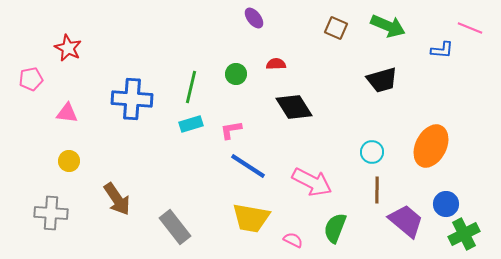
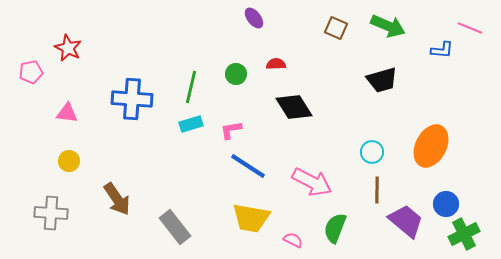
pink pentagon: moved 7 px up
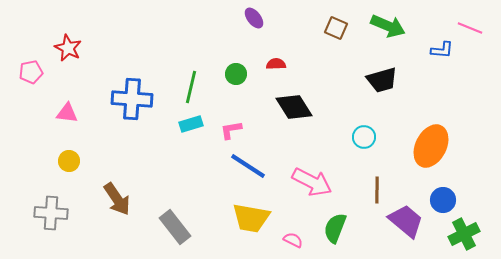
cyan circle: moved 8 px left, 15 px up
blue circle: moved 3 px left, 4 px up
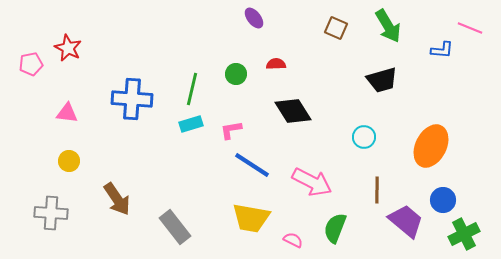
green arrow: rotated 36 degrees clockwise
pink pentagon: moved 8 px up
green line: moved 1 px right, 2 px down
black diamond: moved 1 px left, 4 px down
blue line: moved 4 px right, 1 px up
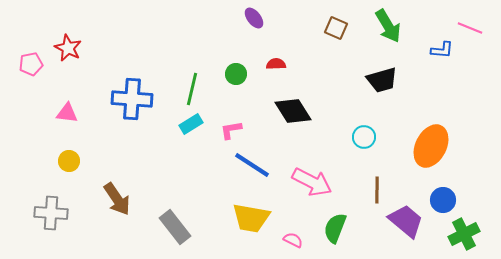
cyan rectangle: rotated 15 degrees counterclockwise
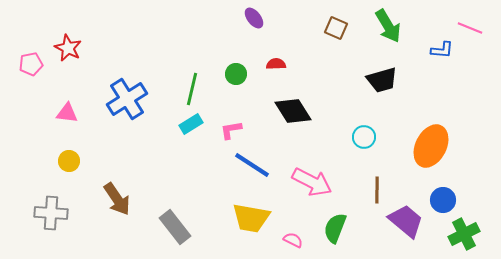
blue cross: moved 5 px left; rotated 36 degrees counterclockwise
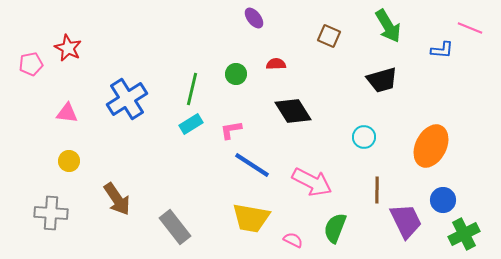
brown square: moved 7 px left, 8 px down
purple trapezoid: rotated 24 degrees clockwise
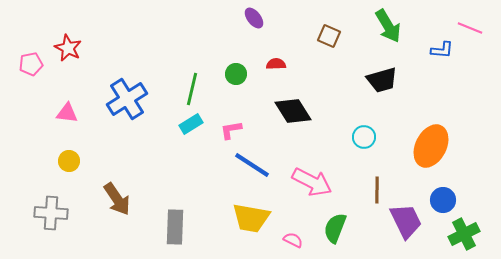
gray rectangle: rotated 40 degrees clockwise
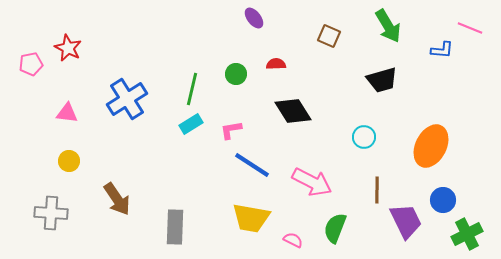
green cross: moved 3 px right
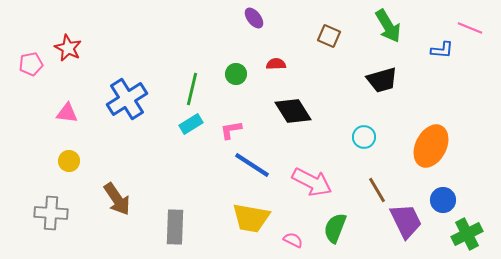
brown line: rotated 32 degrees counterclockwise
